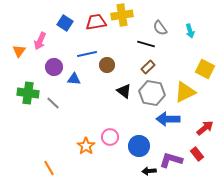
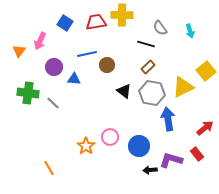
yellow cross: rotated 10 degrees clockwise
yellow square: moved 1 px right, 2 px down; rotated 24 degrees clockwise
yellow triangle: moved 2 px left, 5 px up
blue arrow: rotated 80 degrees clockwise
black arrow: moved 1 px right, 1 px up
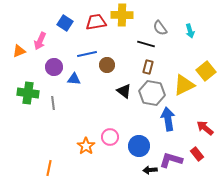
orange triangle: rotated 32 degrees clockwise
brown rectangle: rotated 32 degrees counterclockwise
yellow triangle: moved 1 px right, 2 px up
gray line: rotated 40 degrees clockwise
red arrow: rotated 102 degrees counterclockwise
orange line: rotated 42 degrees clockwise
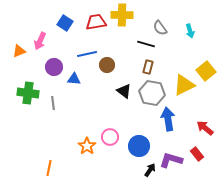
orange star: moved 1 px right
black arrow: rotated 128 degrees clockwise
